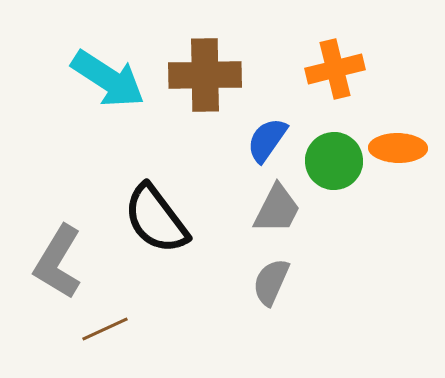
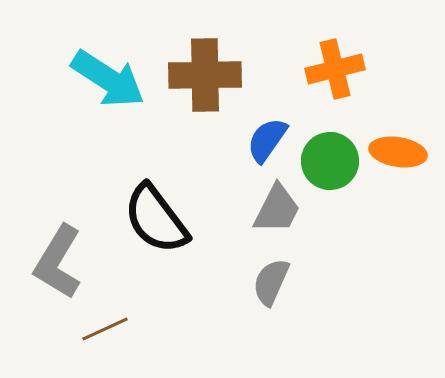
orange ellipse: moved 4 px down; rotated 8 degrees clockwise
green circle: moved 4 px left
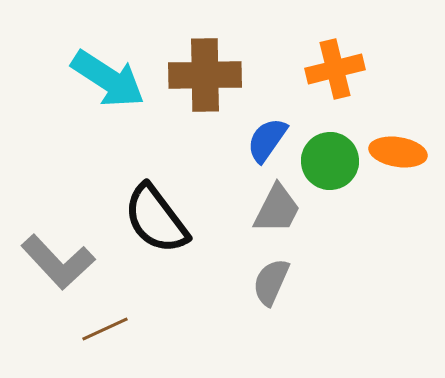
gray L-shape: rotated 74 degrees counterclockwise
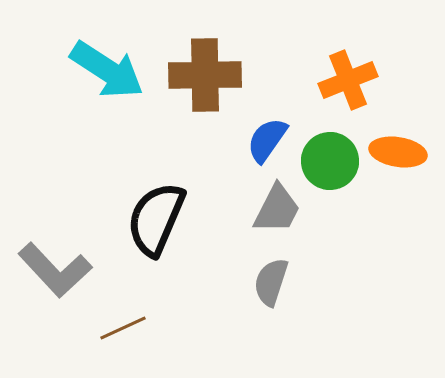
orange cross: moved 13 px right, 11 px down; rotated 8 degrees counterclockwise
cyan arrow: moved 1 px left, 9 px up
black semicircle: rotated 60 degrees clockwise
gray L-shape: moved 3 px left, 8 px down
gray semicircle: rotated 6 degrees counterclockwise
brown line: moved 18 px right, 1 px up
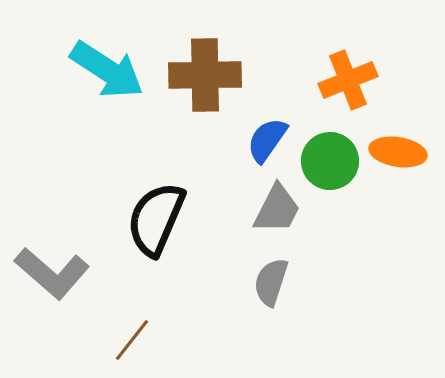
gray L-shape: moved 3 px left, 3 px down; rotated 6 degrees counterclockwise
brown line: moved 9 px right, 12 px down; rotated 27 degrees counterclockwise
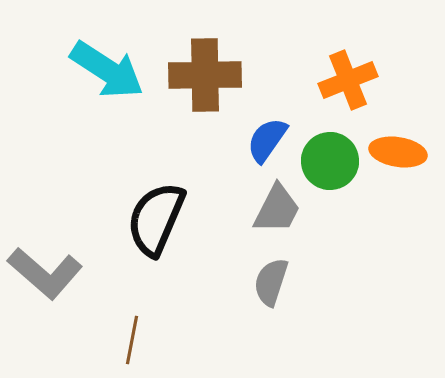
gray L-shape: moved 7 px left
brown line: rotated 27 degrees counterclockwise
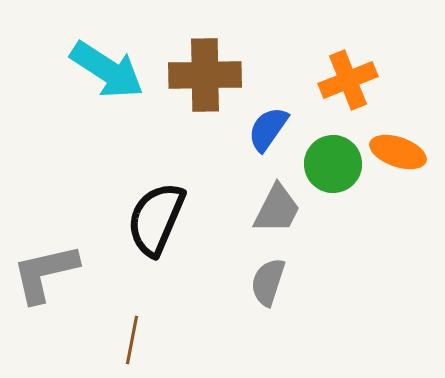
blue semicircle: moved 1 px right, 11 px up
orange ellipse: rotated 10 degrees clockwise
green circle: moved 3 px right, 3 px down
gray L-shape: rotated 126 degrees clockwise
gray semicircle: moved 3 px left
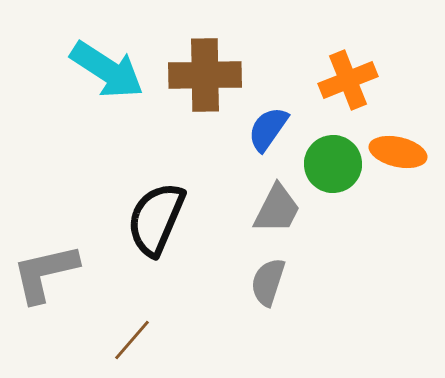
orange ellipse: rotated 6 degrees counterclockwise
brown line: rotated 30 degrees clockwise
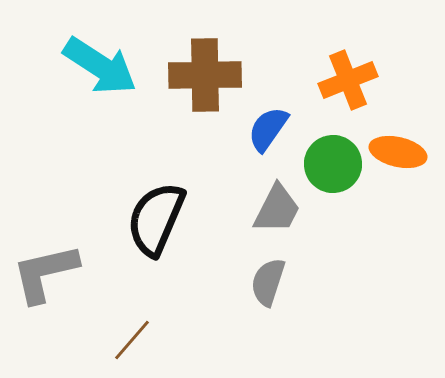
cyan arrow: moved 7 px left, 4 px up
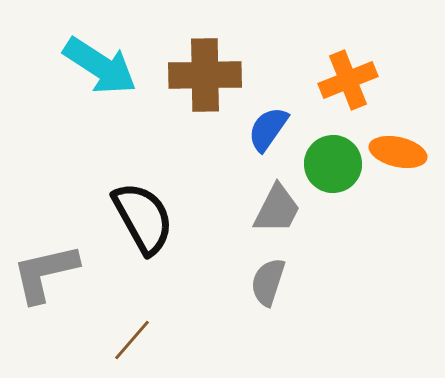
black semicircle: moved 13 px left, 1 px up; rotated 128 degrees clockwise
